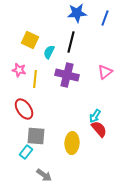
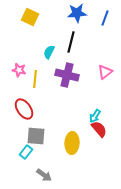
yellow square: moved 23 px up
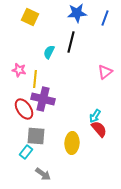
purple cross: moved 24 px left, 24 px down
gray arrow: moved 1 px left, 1 px up
